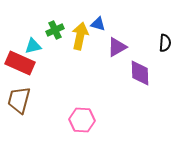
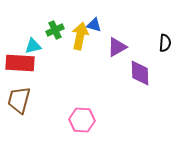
blue triangle: moved 4 px left, 1 px down
red rectangle: rotated 20 degrees counterclockwise
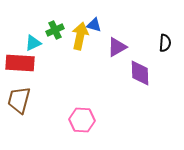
cyan triangle: moved 3 px up; rotated 12 degrees counterclockwise
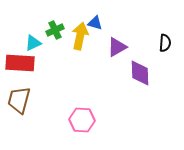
blue triangle: moved 1 px right, 2 px up
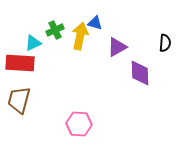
pink hexagon: moved 3 px left, 4 px down
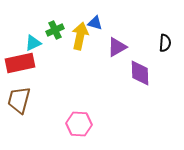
red rectangle: rotated 16 degrees counterclockwise
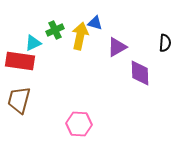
red rectangle: moved 2 px up; rotated 20 degrees clockwise
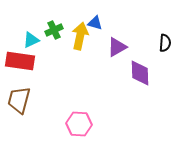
green cross: moved 1 px left
cyan triangle: moved 2 px left, 3 px up
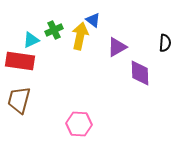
blue triangle: moved 2 px left, 3 px up; rotated 21 degrees clockwise
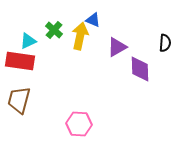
blue triangle: rotated 14 degrees counterclockwise
green cross: rotated 24 degrees counterclockwise
cyan triangle: moved 3 px left, 1 px down
purple diamond: moved 4 px up
